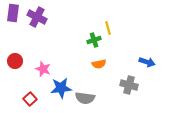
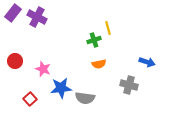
purple rectangle: rotated 30 degrees clockwise
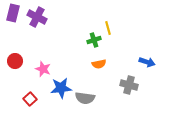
purple rectangle: rotated 24 degrees counterclockwise
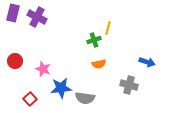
yellow line: rotated 32 degrees clockwise
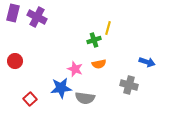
pink star: moved 32 px right
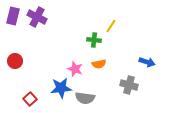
purple rectangle: moved 3 px down
yellow line: moved 3 px right, 2 px up; rotated 16 degrees clockwise
green cross: rotated 24 degrees clockwise
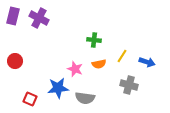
purple cross: moved 2 px right, 1 px down
yellow line: moved 11 px right, 30 px down
blue star: moved 3 px left
red square: rotated 24 degrees counterclockwise
